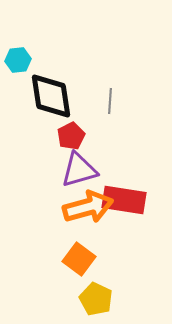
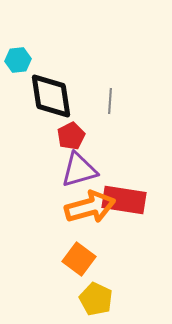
orange arrow: moved 2 px right
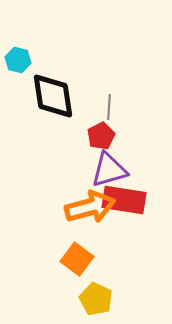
cyan hexagon: rotated 20 degrees clockwise
black diamond: moved 2 px right
gray line: moved 1 px left, 6 px down
red pentagon: moved 30 px right
purple triangle: moved 30 px right
orange square: moved 2 px left
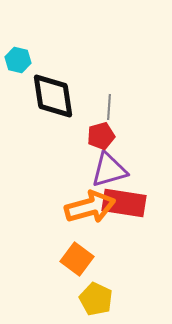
red pentagon: rotated 12 degrees clockwise
red rectangle: moved 3 px down
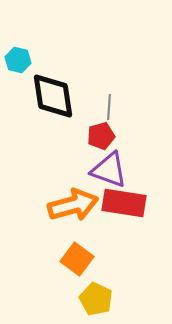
purple triangle: rotated 36 degrees clockwise
orange arrow: moved 17 px left, 2 px up
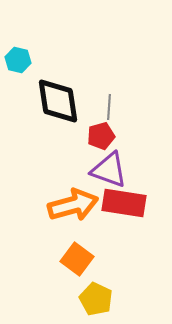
black diamond: moved 5 px right, 5 px down
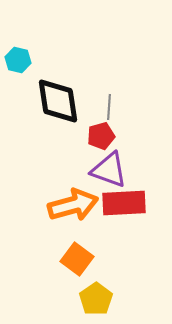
red rectangle: rotated 12 degrees counterclockwise
yellow pentagon: rotated 12 degrees clockwise
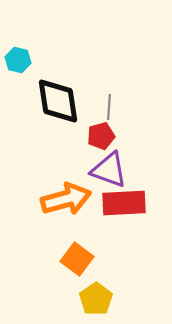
orange arrow: moved 7 px left, 6 px up
